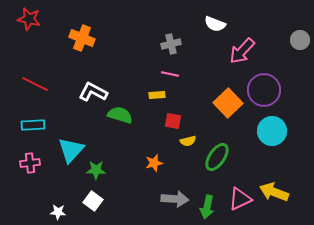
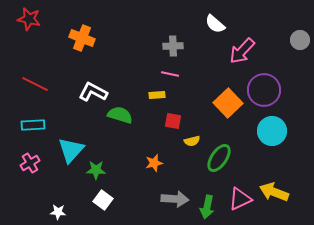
white semicircle: rotated 20 degrees clockwise
gray cross: moved 2 px right, 2 px down; rotated 12 degrees clockwise
yellow semicircle: moved 4 px right
green ellipse: moved 2 px right, 1 px down
pink cross: rotated 24 degrees counterclockwise
white square: moved 10 px right, 1 px up
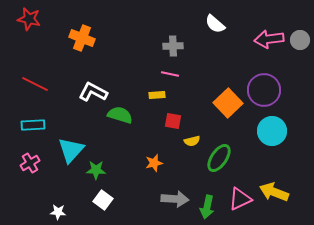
pink arrow: moved 27 px right, 12 px up; rotated 40 degrees clockwise
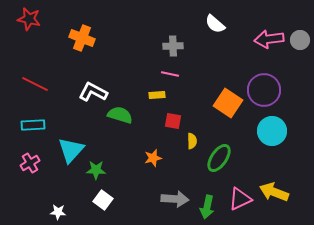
orange square: rotated 12 degrees counterclockwise
yellow semicircle: rotated 77 degrees counterclockwise
orange star: moved 1 px left, 5 px up
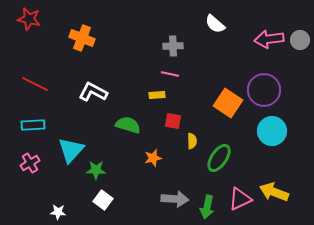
green semicircle: moved 8 px right, 10 px down
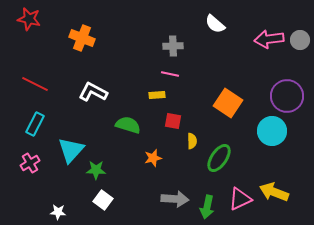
purple circle: moved 23 px right, 6 px down
cyan rectangle: moved 2 px right, 1 px up; rotated 60 degrees counterclockwise
